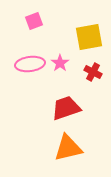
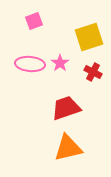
yellow square: rotated 8 degrees counterclockwise
pink ellipse: rotated 12 degrees clockwise
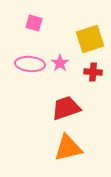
pink square: moved 2 px down; rotated 36 degrees clockwise
yellow square: moved 1 px right, 2 px down
red cross: rotated 24 degrees counterclockwise
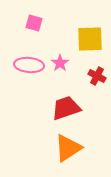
yellow square: rotated 16 degrees clockwise
pink ellipse: moved 1 px left, 1 px down
red cross: moved 4 px right, 4 px down; rotated 24 degrees clockwise
orange triangle: rotated 20 degrees counterclockwise
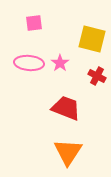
pink square: rotated 24 degrees counterclockwise
yellow square: moved 2 px right; rotated 16 degrees clockwise
pink ellipse: moved 2 px up
red trapezoid: rotated 40 degrees clockwise
orange triangle: moved 4 px down; rotated 24 degrees counterclockwise
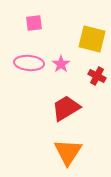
pink star: moved 1 px right, 1 px down
red trapezoid: rotated 52 degrees counterclockwise
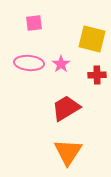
red cross: moved 1 px up; rotated 30 degrees counterclockwise
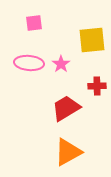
yellow square: moved 1 px down; rotated 20 degrees counterclockwise
red cross: moved 11 px down
orange triangle: rotated 28 degrees clockwise
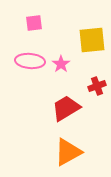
pink ellipse: moved 1 px right, 2 px up
red cross: rotated 18 degrees counterclockwise
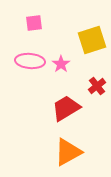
yellow square: rotated 12 degrees counterclockwise
red cross: rotated 18 degrees counterclockwise
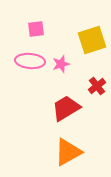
pink square: moved 2 px right, 6 px down
pink star: rotated 18 degrees clockwise
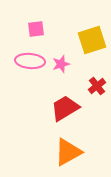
red trapezoid: moved 1 px left
